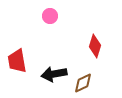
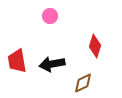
black arrow: moved 2 px left, 10 px up
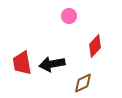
pink circle: moved 19 px right
red diamond: rotated 25 degrees clockwise
red trapezoid: moved 5 px right, 2 px down
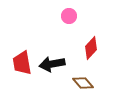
red diamond: moved 4 px left, 2 px down
brown diamond: rotated 75 degrees clockwise
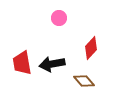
pink circle: moved 10 px left, 2 px down
brown diamond: moved 1 px right, 2 px up
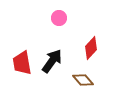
black arrow: moved 3 px up; rotated 135 degrees clockwise
brown diamond: moved 1 px left, 1 px up
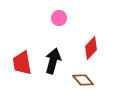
black arrow: moved 1 px right; rotated 20 degrees counterclockwise
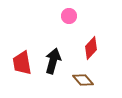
pink circle: moved 10 px right, 2 px up
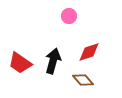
red diamond: moved 2 px left, 4 px down; rotated 30 degrees clockwise
red trapezoid: moved 2 px left; rotated 45 degrees counterclockwise
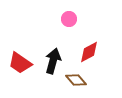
pink circle: moved 3 px down
red diamond: rotated 10 degrees counterclockwise
brown diamond: moved 7 px left
